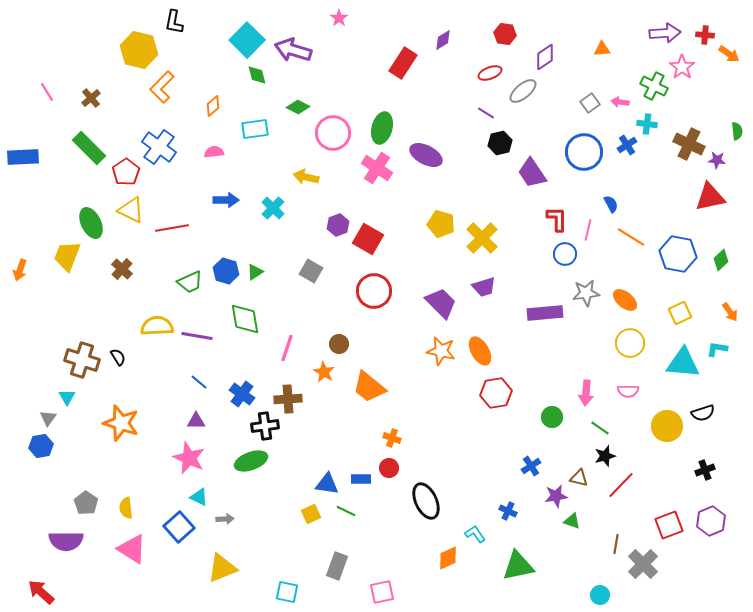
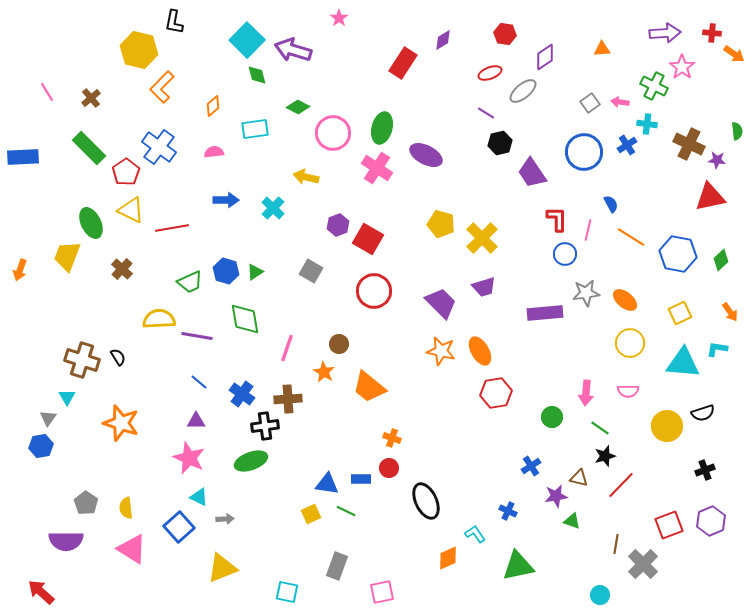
red cross at (705, 35): moved 7 px right, 2 px up
orange arrow at (729, 54): moved 5 px right
yellow semicircle at (157, 326): moved 2 px right, 7 px up
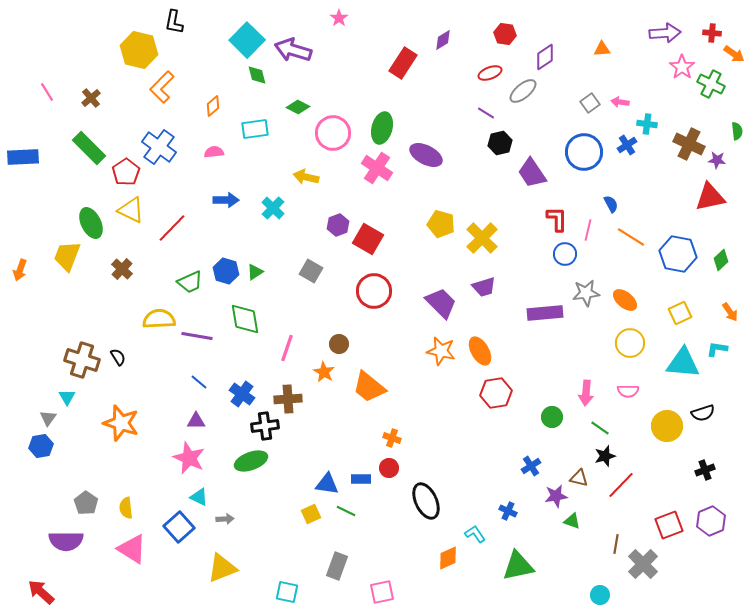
green cross at (654, 86): moved 57 px right, 2 px up
red line at (172, 228): rotated 36 degrees counterclockwise
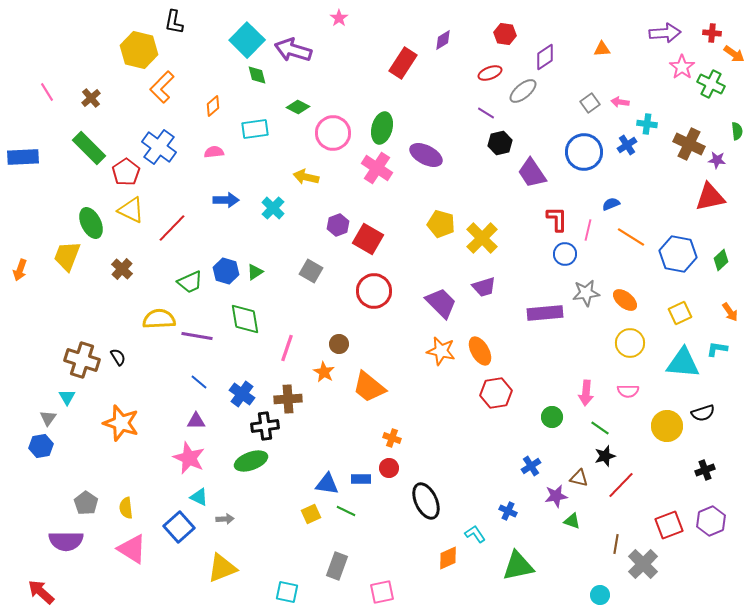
blue semicircle at (611, 204): rotated 84 degrees counterclockwise
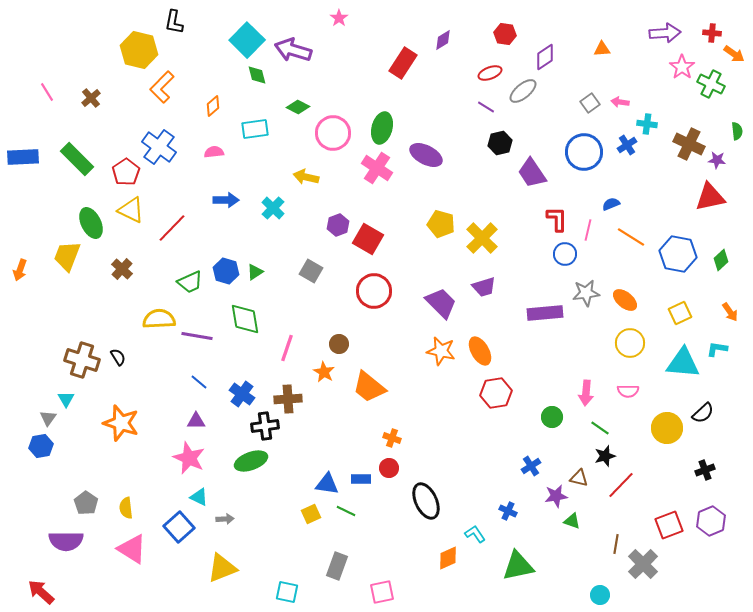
purple line at (486, 113): moved 6 px up
green rectangle at (89, 148): moved 12 px left, 11 px down
cyan triangle at (67, 397): moved 1 px left, 2 px down
black semicircle at (703, 413): rotated 25 degrees counterclockwise
yellow circle at (667, 426): moved 2 px down
